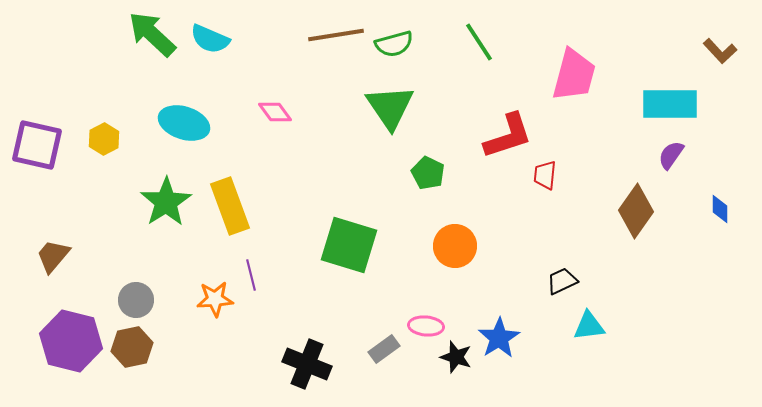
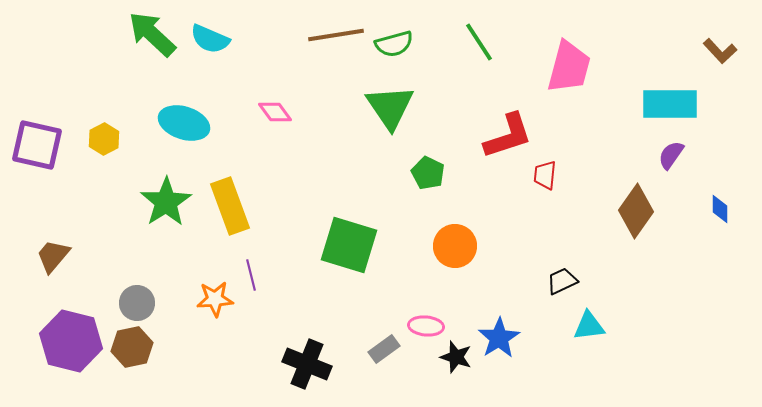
pink trapezoid: moved 5 px left, 8 px up
gray circle: moved 1 px right, 3 px down
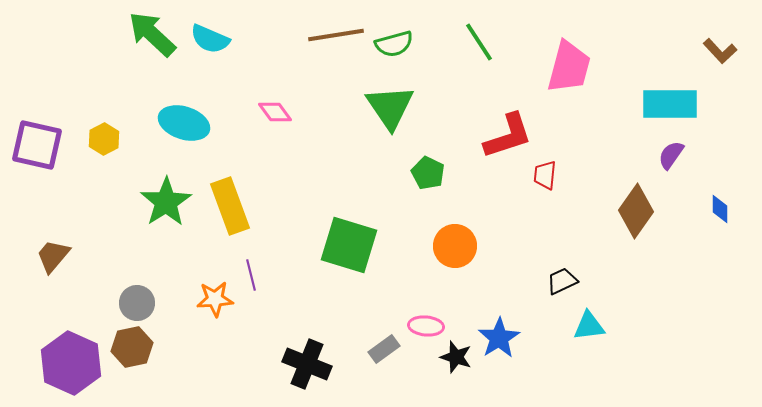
purple hexagon: moved 22 px down; rotated 10 degrees clockwise
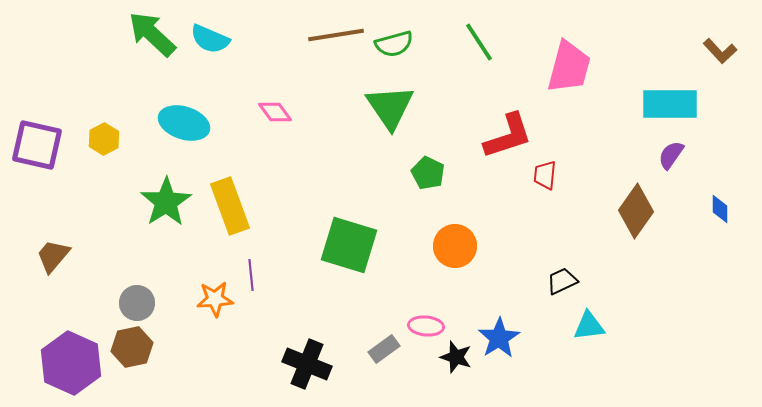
purple line: rotated 8 degrees clockwise
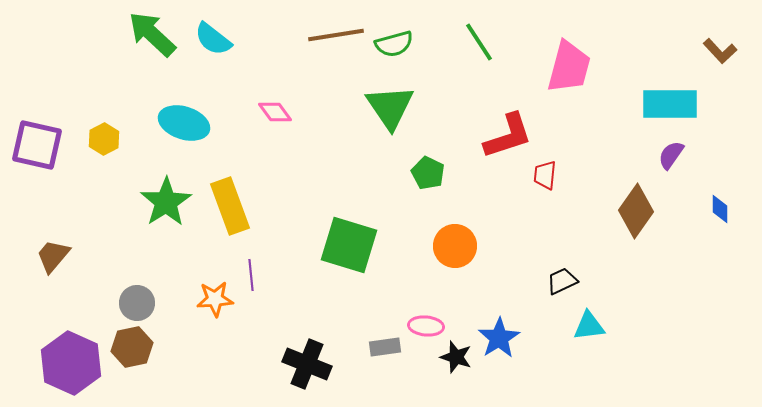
cyan semicircle: moved 3 px right; rotated 15 degrees clockwise
gray rectangle: moved 1 px right, 2 px up; rotated 28 degrees clockwise
